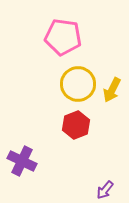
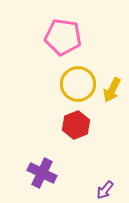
purple cross: moved 20 px right, 12 px down
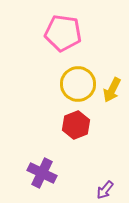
pink pentagon: moved 4 px up
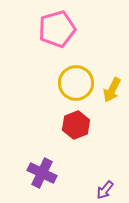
pink pentagon: moved 6 px left, 4 px up; rotated 24 degrees counterclockwise
yellow circle: moved 2 px left, 1 px up
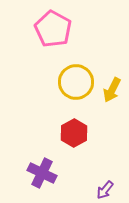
pink pentagon: moved 4 px left; rotated 27 degrees counterclockwise
yellow circle: moved 1 px up
red hexagon: moved 2 px left, 8 px down; rotated 8 degrees counterclockwise
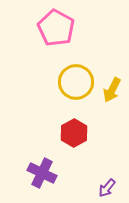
pink pentagon: moved 3 px right, 1 px up
purple arrow: moved 2 px right, 2 px up
